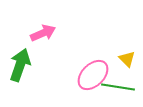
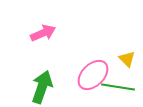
green arrow: moved 22 px right, 22 px down
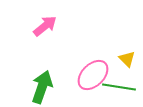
pink arrow: moved 2 px right, 7 px up; rotated 15 degrees counterclockwise
green line: moved 1 px right
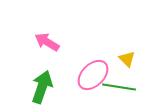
pink arrow: moved 2 px right, 16 px down; rotated 110 degrees counterclockwise
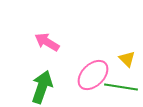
green line: moved 2 px right
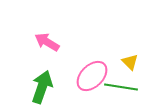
yellow triangle: moved 3 px right, 3 px down
pink ellipse: moved 1 px left, 1 px down
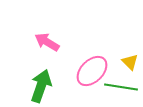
pink ellipse: moved 5 px up
green arrow: moved 1 px left, 1 px up
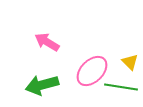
green arrow: moved 1 px right, 1 px up; rotated 124 degrees counterclockwise
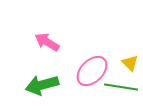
yellow triangle: moved 1 px down
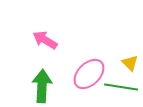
pink arrow: moved 2 px left, 2 px up
pink ellipse: moved 3 px left, 3 px down
green arrow: moved 1 px down; rotated 108 degrees clockwise
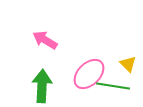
yellow triangle: moved 2 px left, 1 px down
green line: moved 8 px left, 1 px up
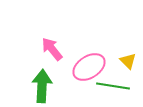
pink arrow: moved 7 px right, 9 px down; rotated 20 degrees clockwise
yellow triangle: moved 3 px up
pink ellipse: moved 7 px up; rotated 12 degrees clockwise
